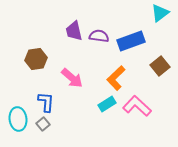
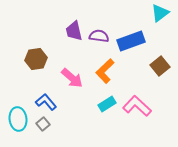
orange L-shape: moved 11 px left, 7 px up
blue L-shape: rotated 45 degrees counterclockwise
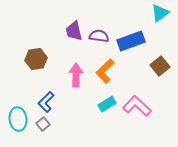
pink arrow: moved 4 px right, 3 px up; rotated 130 degrees counterclockwise
blue L-shape: rotated 95 degrees counterclockwise
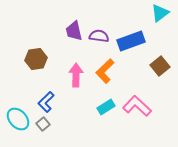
cyan rectangle: moved 1 px left, 3 px down
cyan ellipse: rotated 35 degrees counterclockwise
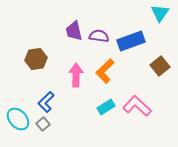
cyan triangle: rotated 18 degrees counterclockwise
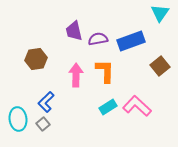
purple semicircle: moved 1 px left, 3 px down; rotated 18 degrees counterclockwise
orange L-shape: rotated 135 degrees clockwise
cyan rectangle: moved 2 px right
cyan ellipse: rotated 35 degrees clockwise
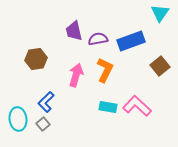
orange L-shape: moved 1 px up; rotated 25 degrees clockwise
pink arrow: rotated 15 degrees clockwise
cyan rectangle: rotated 42 degrees clockwise
